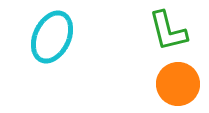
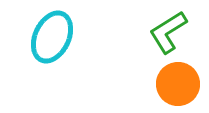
green L-shape: moved 1 px down; rotated 72 degrees clockwise
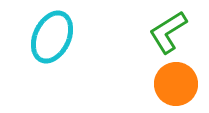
orange circle: moved 2 px left
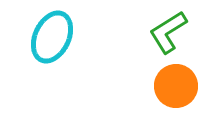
orange circle: moved 2 px down
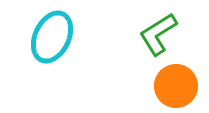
green L-shape: moved 10 px left, 2 px down
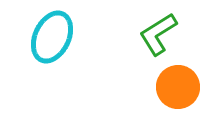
orange circle: moved 2 px right, 1 px down
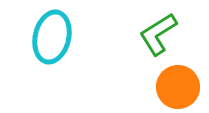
cyan ellipse: rotated 12 degrees counterclockwise
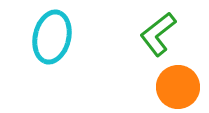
green L-shape: rotated 6 degrees counterclockwise
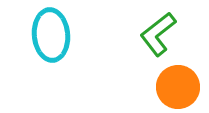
cyan ellipse: moved 1 px left, 2 px up; rotated 18 degrees counterclockwise
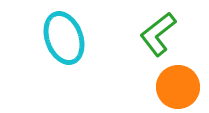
cyan ellipse: moved 13 px right, 3 px down; rotated 15 degrees counterclockwise
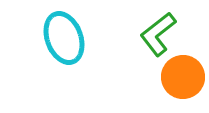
orange circle: moved 5 px right, 10 px up
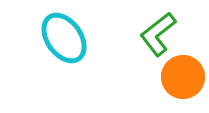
cyan ellipse: rotated 15 degrees counterclockwise
